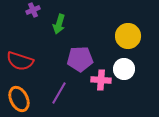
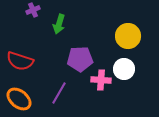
orange ellipse: rotated 25 degrees counterclockwise
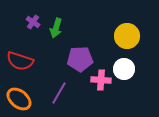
purple cross: moved 12 px down; rotated 32 degrees counterclockwise
green arrow: moved 3 px left, 4 px down
yellow circle: moved 1 px left
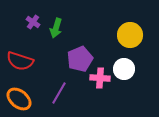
yellow circle: moved 3 px right, 1 px up
purple pentagon: rotated 20 degrees counterclockwise
pink cross: moved 1 px left, 2 px up
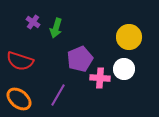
yellow circle: moved 1 px left, 2 px down
purple line: moved 1 px left, 2 px down
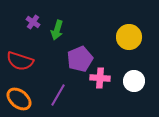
green arrow: moved 1 px right, 2 px down
white circle: moved 10 px right, 12 px down
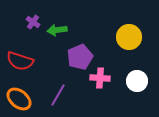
green arrow: rotated 66 degrees clockwise
purple pentagon: moved 2 px up
white circle: moved 3 px right
